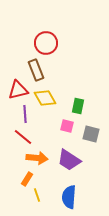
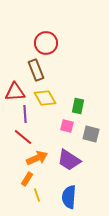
red triangle: moved 3 px left, 2 px down; rotated 10 degrees clockwise
orange arrow: rotated 30 degrees counterclockwise
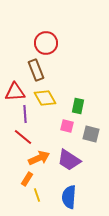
orange arrow: moved 2 px right
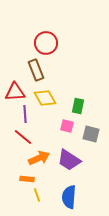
orange rectangle: rotated 64 degrees clockwise
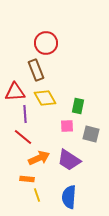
pink square: rotated 16 degrees counterclockwise
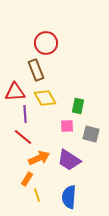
orange rectangle: rotated 64 degrees counterclockwise
